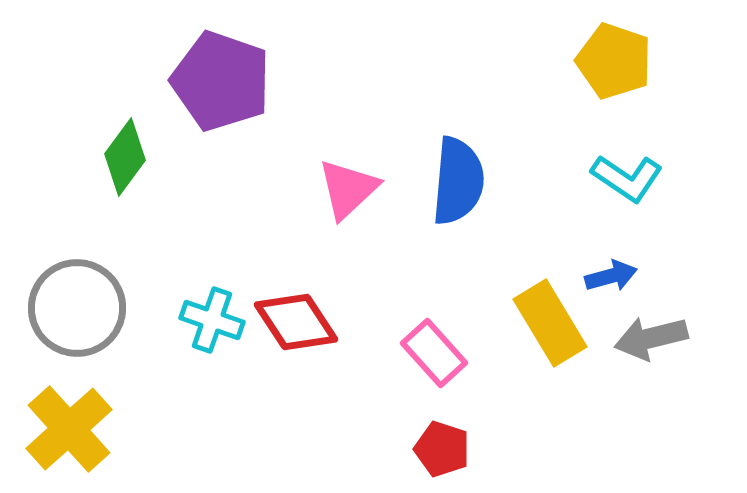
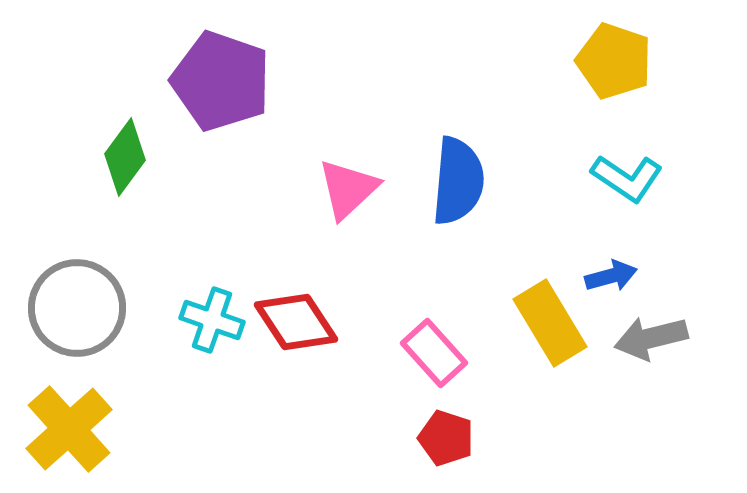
red pentagon: moved 4 px right, 11 px up
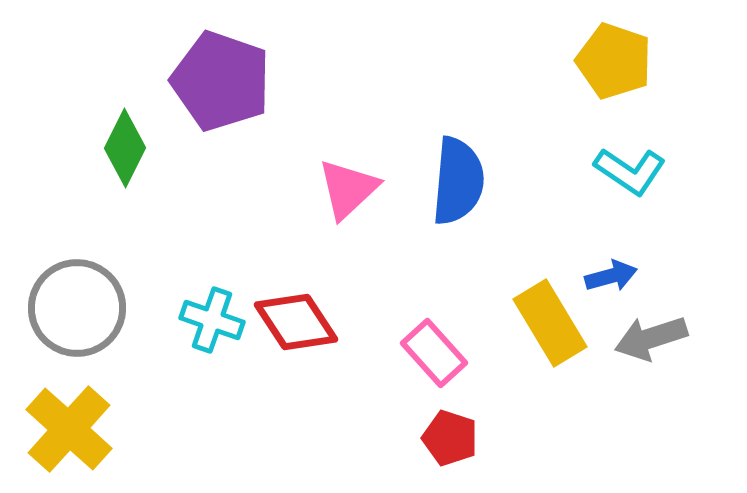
green diamond: moved 9 px up; rotated 10 degrees counterclockwise
cyan L-shape: moved 3 px right, 7 px up
gray arrow: rotated 4 degrees counterclockwise
yellow cross: rotated 6 degrees counterclockwise
red pentagon: moved 4 px right
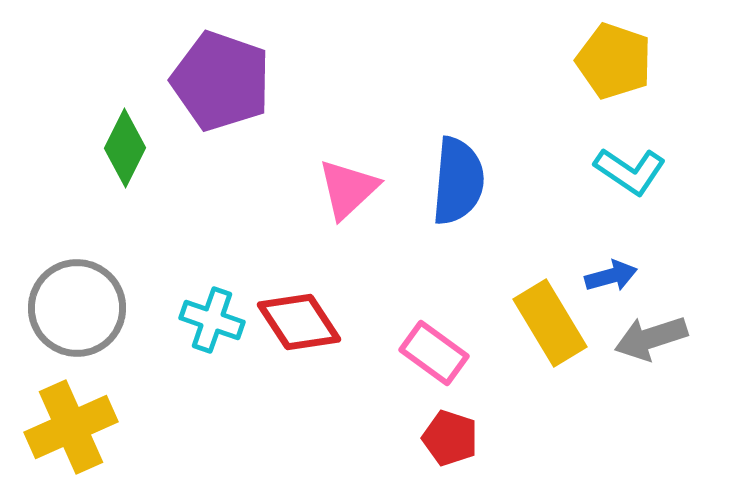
red diamond: moved 3 px right
pink rectangle: rotated 12 degrees counterclockwise
yellow cross: moved 2 px right, 2 px up; rotated 24 degrees clockwise
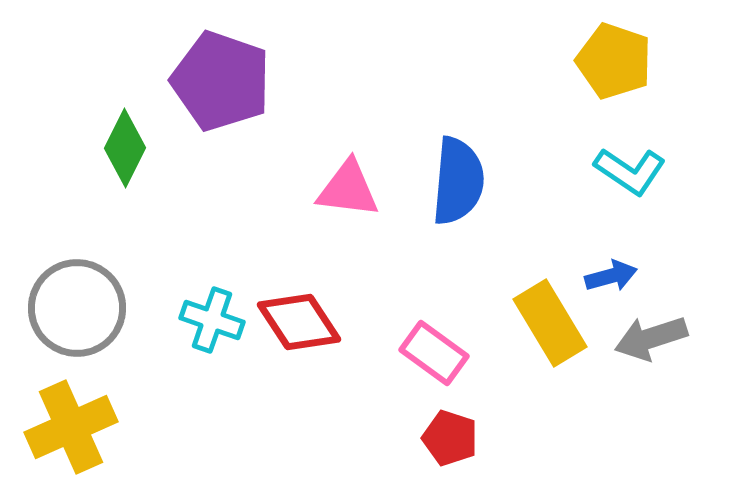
pink triangle: rotated 50 degrees clockwise
